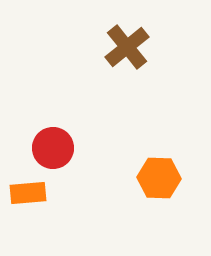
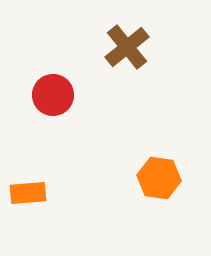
red circle: moved 53 px up
orange hexagon: rotated 6 degrees clockwise
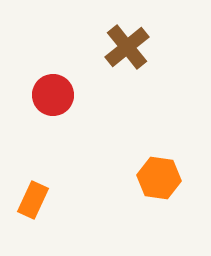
orange rectangle: moved 5 px right, 7 px down; rotated 60 degrees counterclockwise
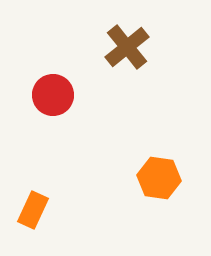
orange rectangle: moved 10 px down
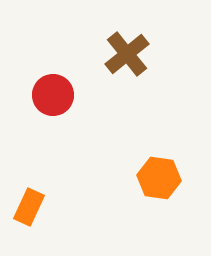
brown cross: moved 7 px down
orange rectangle: moved 4 px left, 3 px up
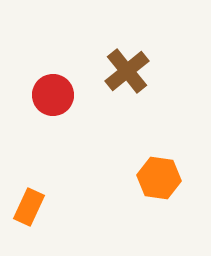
brown cross: moved 17 px down
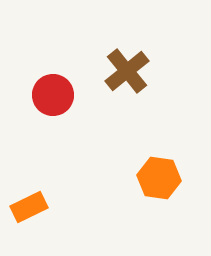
orange rectangle: rotated 39 degrees clockwise
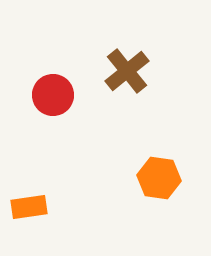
orange rectangle: rotated 18 degrees clockwise
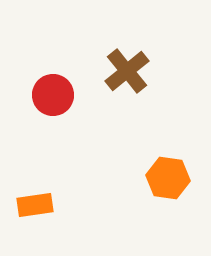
orange hexagon: moved 9 px right
orange rectangle: moved 6 px right, 2 px up
